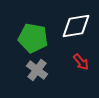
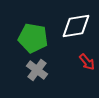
red arrow: moved 6 px right
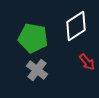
white diamond: rotated 24 degrees counterclockwise
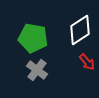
white diamond: moved 4 px right, 4 px down
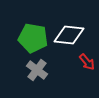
white diamond: moved 11 px left, 5 px down; rotated 40 degrees clockwise
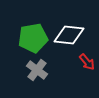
green pentagon: rotated 20 degrees counterclockwise
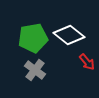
white diamond: rotated 32 degrees clockwise
gray cross: moved 2 px left
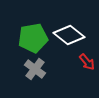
gray cross: moved 1 px up
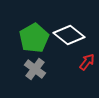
green pentagon: moved 1 px right; rotated 20 degrees counterclockwise
red arrow: rotated 102 degrees counterclockwise
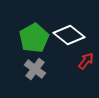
red arrow: moved 1 px left, 1 px up
